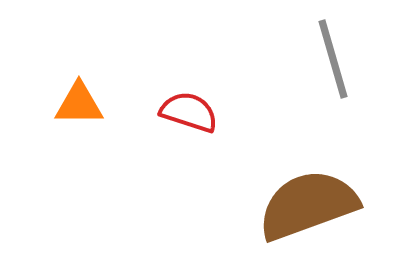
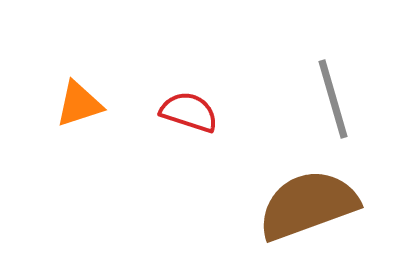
gray line: moved 40 px down
orange triangle: rotated 18 degrees counterclockwise
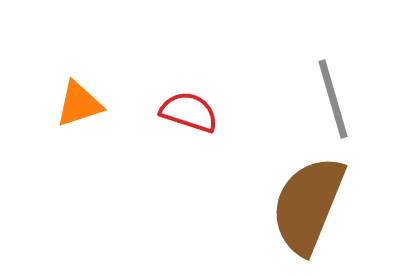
brown semicircle: rotated 48 degrees counterclockwise
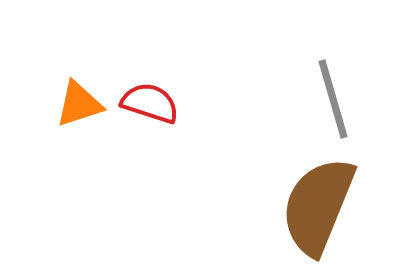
red semicircle: moved 39 px left, 9 px up
brown semicircle: moved 10 px right, 1 px down
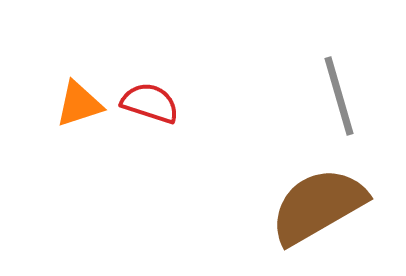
gray line: moved 6 px right, 3 px up
brown semicircle: rotated 38 degrees clockwise
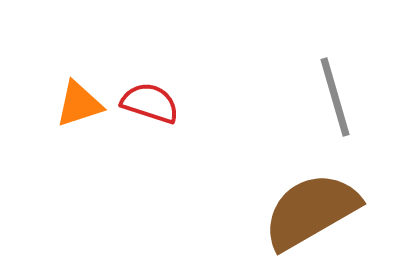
gray line: moved 4 px left, 1 px down
brown semicircle: moved 7 px left, 5 px down
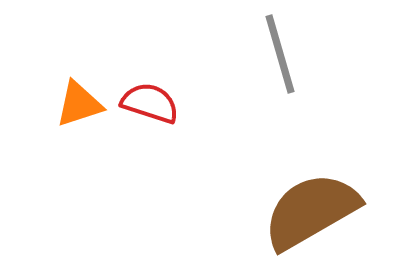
gray line: moved 55 px left, 43 px up
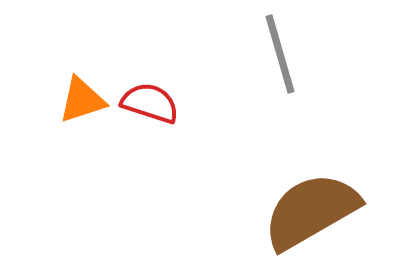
orange triangle: moved 3 px right, 4 px up
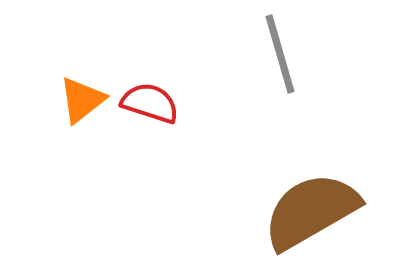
orange triangle: rotated 20 degrees counterclockwise
